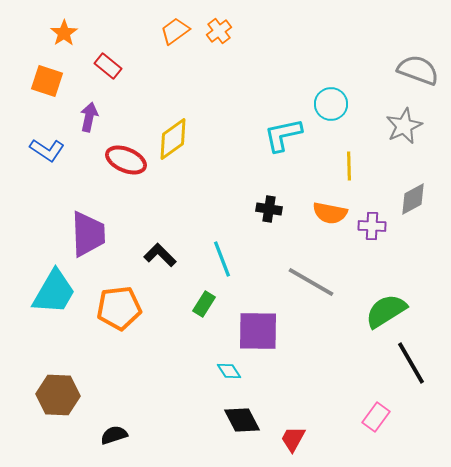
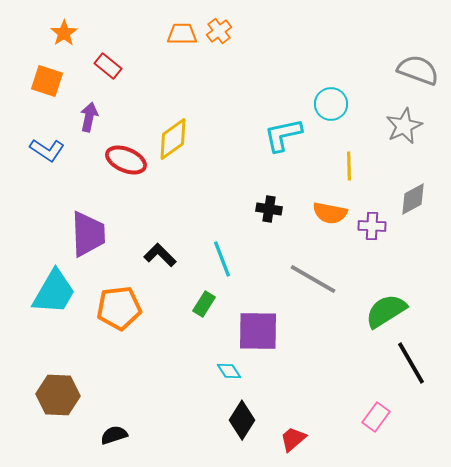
orange trapezoid: moved 7 px right, 3 px down; rotated 36 degrees clockwise
gray line: moved 2 px right, 3 px up
black diamond: rotated 60 degrees clockwise
red trapezoid: rotated 20 degrees clockwise
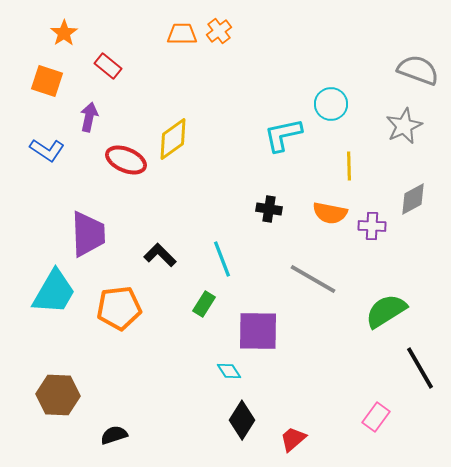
black line: moved 9 px right, 5 px down
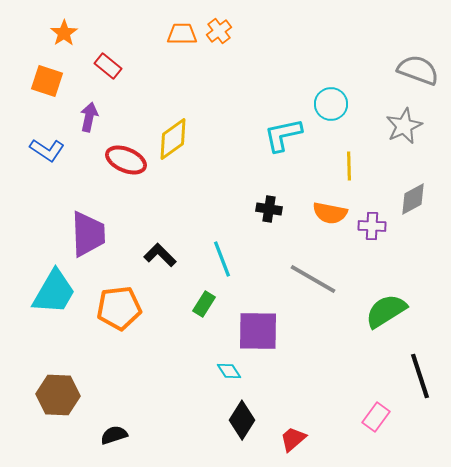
black line: moved 8 px down; rotated 12 degrees clockwise
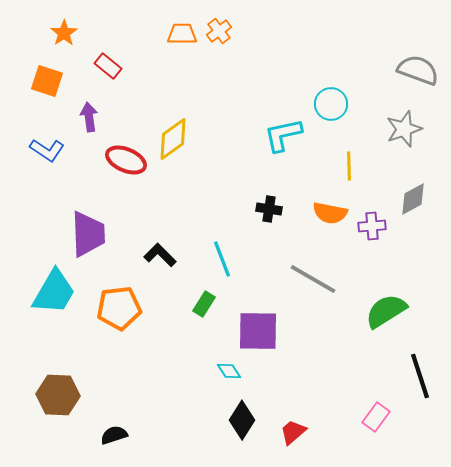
purple arrow: rotated 20 degrees counterclockwise
gray star: moved 3 px down; rotated 6 degrees clockwise
purple cross: rotated 8 degrees counterclockwise
red trapezoid: moved 7 px up
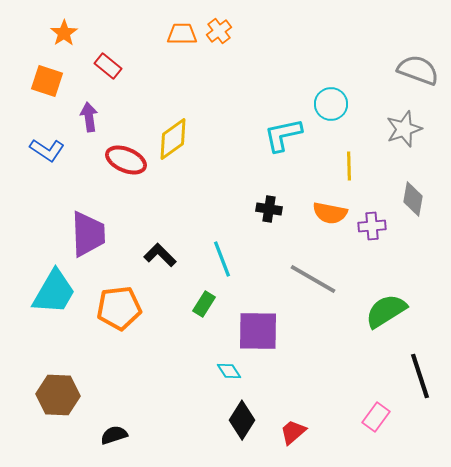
gray diamond: rotated 52 degrees counterclockwise
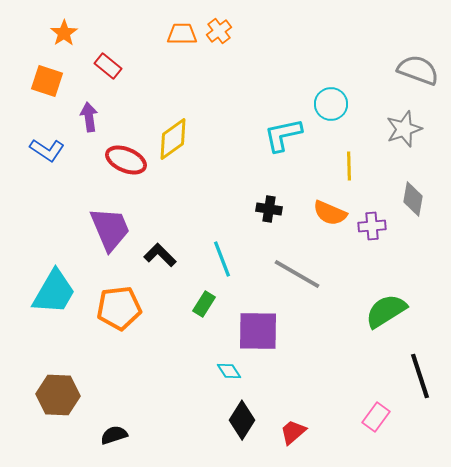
orange semicircle: rotated 12 degrees clockwise
purple trapezoid: moved 22 px right, 5 px up; rotated 21 degrees counterclockwise
gray line: moved 16 px left, 5 px up
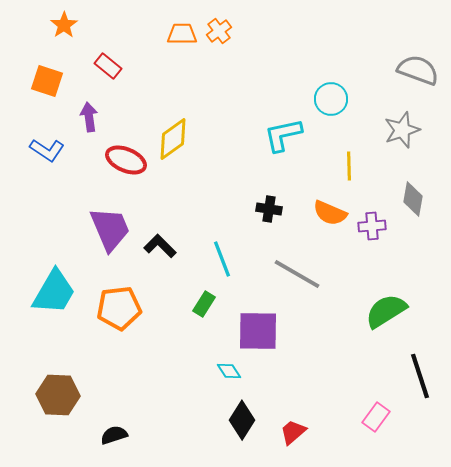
orange star: moved 8 px up
cyan circle: moved 5 px up
gray star: moved 2 px left, 1 px down
black L-shape: moved 9 px up
